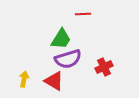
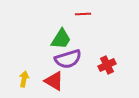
red cross: moved 3 px right, 2 px up
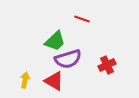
red line: moved 1 px left, 5 px down; rotated 21 degrees clockwise
green trapezoid: moved 6 px left, 2 px down; rotated 15 degrees clockwise
yellow arrow: moved 1 px right, 1 px down
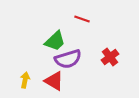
red cross: moved 3 px right, 8 px up; rotated 12 degrees counterclockwise
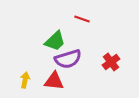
red cross: moved 1 px right, 5 px down
red triangle: rotated 25 degrees counterclockwise
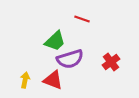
purple semicircle: moved 2 px right
red triangle: moved 1 px left, 1 px up; rotated 15 degrees clockwise
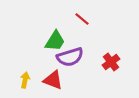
red line: rotated 21 degrees clockwise
green trapezoid: rotated 15 degrees counterclockwise
purple semicircle: moved 2 px up
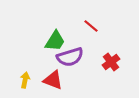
red line: moved 9 px right, 7 px down
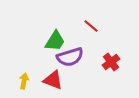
yellow arrow: moved 1 px left, 1 px down
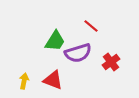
purple semicircle: moved 8 px right, 4 px up
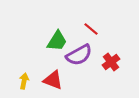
red line: moved 3 px down
green trapezoid: moved 2 px right
purple semicircle: moved 1 px right, 2 px down; rotated 12 degrees counterclockwise
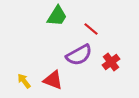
green trapezoid: moved 25 px up
yellow arrow: rotated 49 degrees counterclockwise
